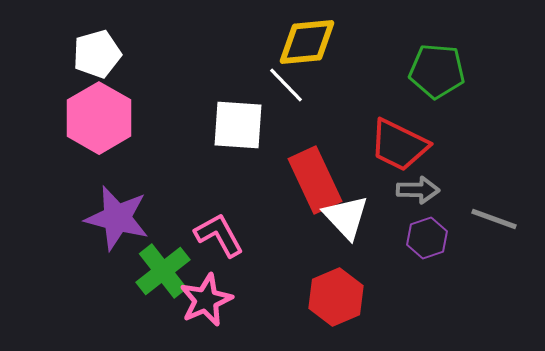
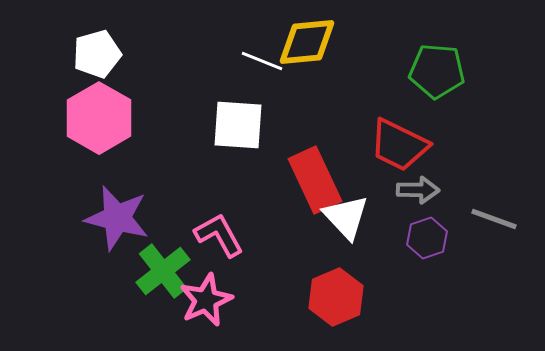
white line: moved 24 px left, 24 px up; rotated 24 degrees counterclockwise
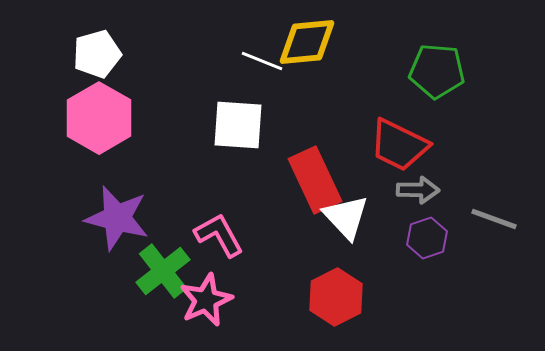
red hexagon: rotated 4 degrees counterclockwise
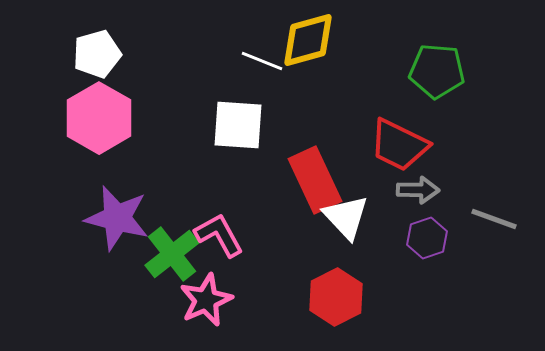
yellow diamond: moved 1 px right, 2 px up; rotated 10 degrees counterclockwise
green cross: moved 9 px right, 17 px up
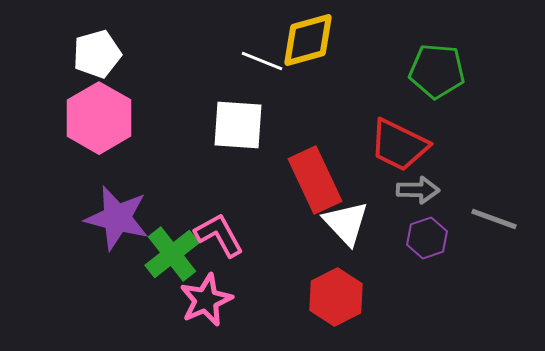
white triangle: moved 6 px down
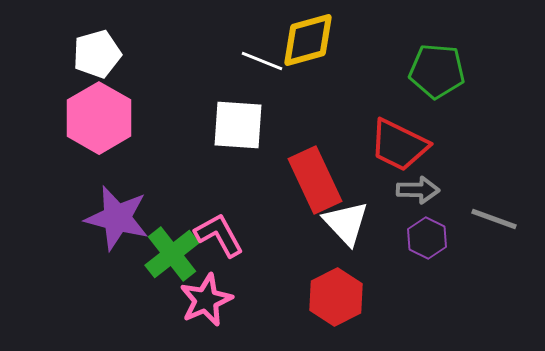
purple hexagon: rotated 15 degrees counterclockwise
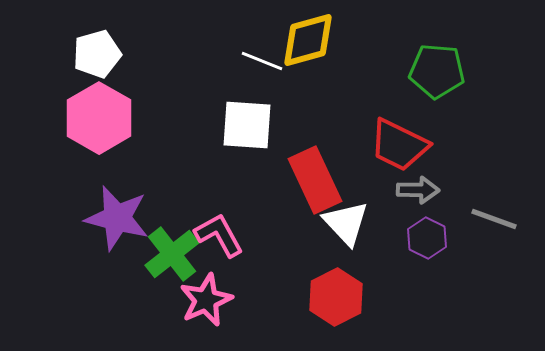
white square: moved 9 px right
